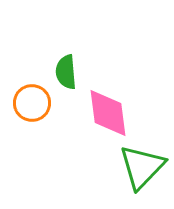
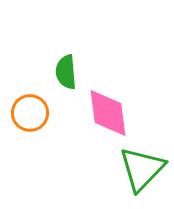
orange circle: moved 2 px left, 10 px down
green triangle: moved 2 px down
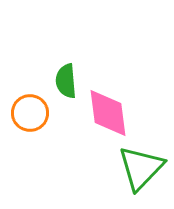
green semicircle: moved 9 px down
green triangle: moved 1 px left, 1 px up
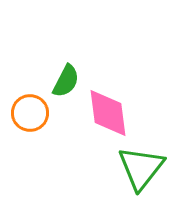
green semicircle: rotated 148 degrees counterclockwise
green triangle: rotated 6 degrees counterclockwise
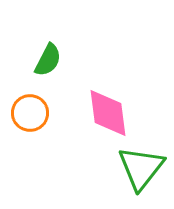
green semicircle: moved 18 px left, 21 px up
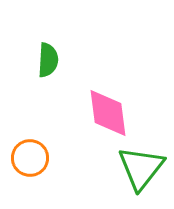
green semicircle: rotated 24 degrees counterclockwise
orange circle: moved 45 px down
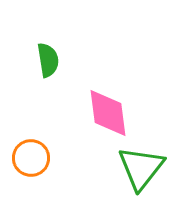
green semicircle: rotated 12 degrees counterclockwise
orange circle: moved 1 px right
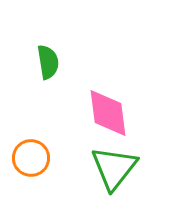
green semicircle: moved 2 px down
green triangle: moved 27 px left
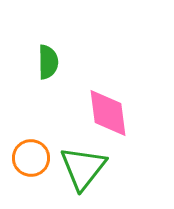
green semicircle: rotated 8 degrees clockwise
green triangle: moved 31 px left
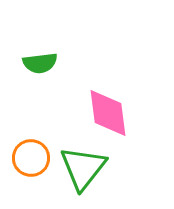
green semicircle: moved 8 px left, 1 px down; rotated 84 degrees clockwise
